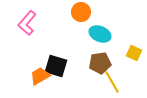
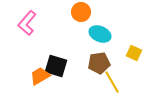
brown pentagon: moved 1 px left
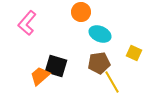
orange trapezoid: rotated 10 degrees counterclockwise
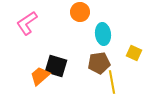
orange circle: moved 1 px left
pink L-shape: rotated 15 degrees clockwise
cyan ellipse: moved 3 px right; rotated 60 degrees clockwise
yellow line: rotated 20 degrees clockwise
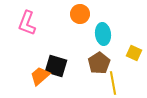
orange circle: moved 2 px down
pink L-shape: rotated 35 degrees counterclockwise
brown pentagon: rotated 25 degrees counterclockwise
yellow line: moved 1 px right, 1 px down
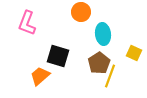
orange circle: moved 1 px right, 2 px up
black square: moved 2 px right, 10 px up
yellow line: moved 3 px left, 7 px up; rotated 30 degrees clockwise
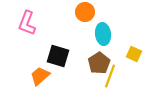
orange circle: moved 4 px right
yellow square: moved 1 px down
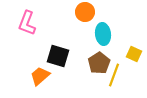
yellow line: moved 4 px right, 1 px up
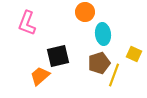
black square: rotated 30 degrees counterclockwise
brown pentagon: rotated 15 degrees clockwise
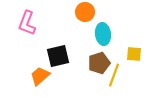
yellow square: rotated 21 degrees counterclockwise
